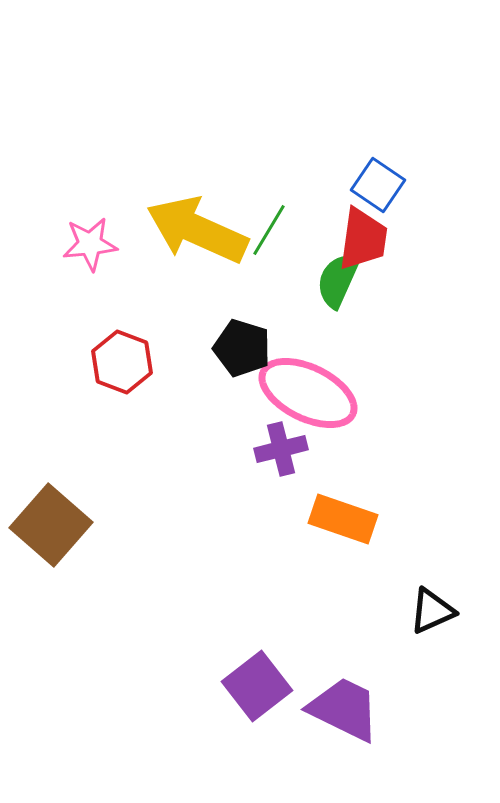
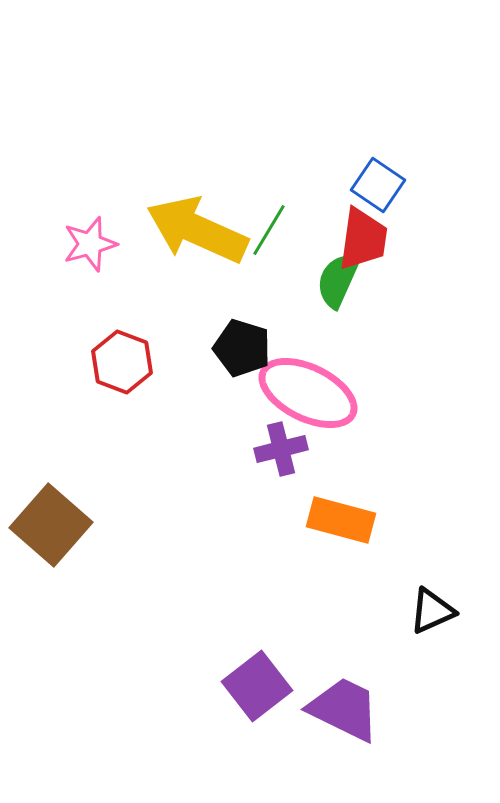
pink star: rotated 10 degrees counterclockwise
orange rectangle: moved 2 px left, 1 px down; rotated 4 degrees counterclockwise
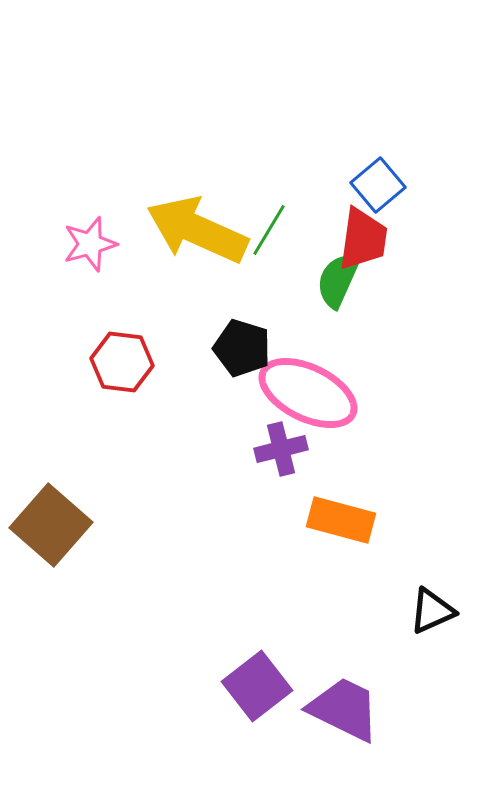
blue square: rotated 16 degrees clockwise
red hexagon: rotated 14 degrees counterclockwise
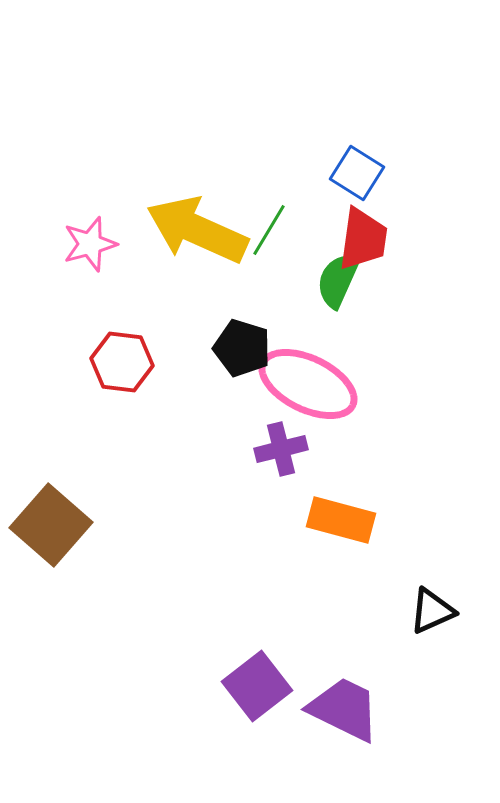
blue square: moved 21 px left, 12 px up; rotated 18 degrees counterclockwise
pink ellipse: moved 9 px up
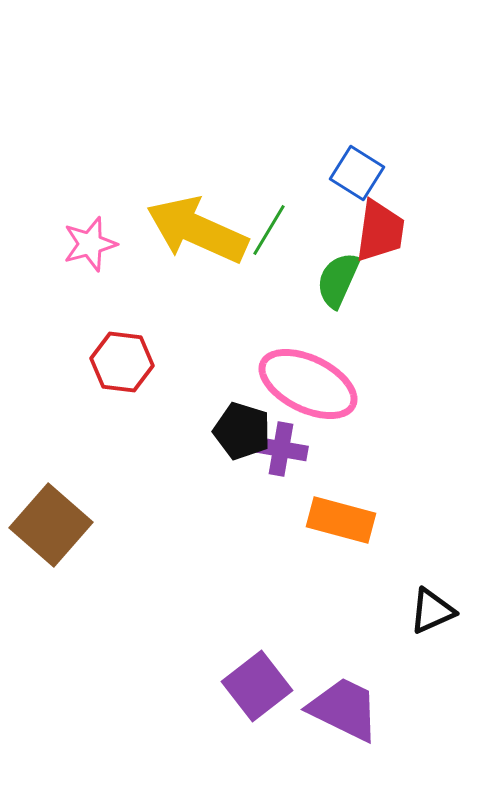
red trapezoid: moved 17 px right, 8 px up
black pentagon: moved 83 px down
purple cross: rotated 24 degrees clockwise
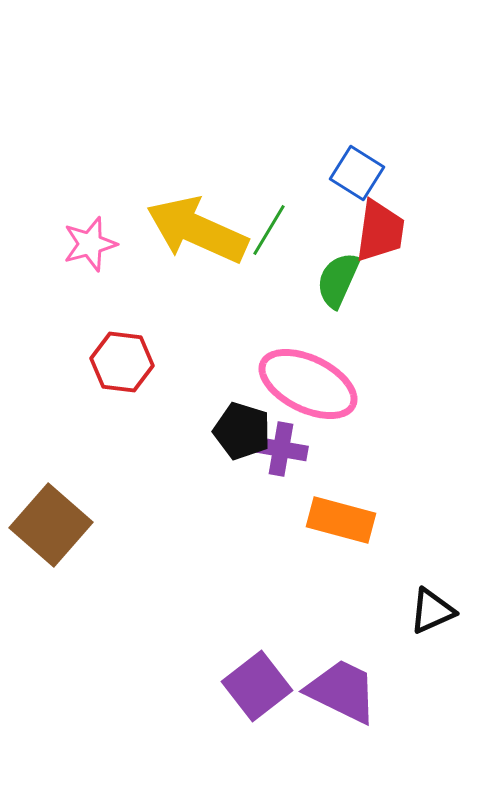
purple trapezoid: moved 2 px left, 18 px up
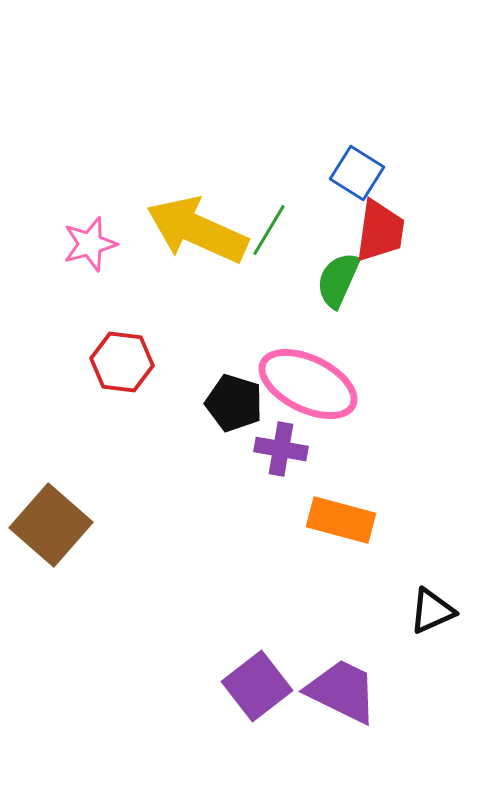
black pentagon: moved 8 px left, 28 px up
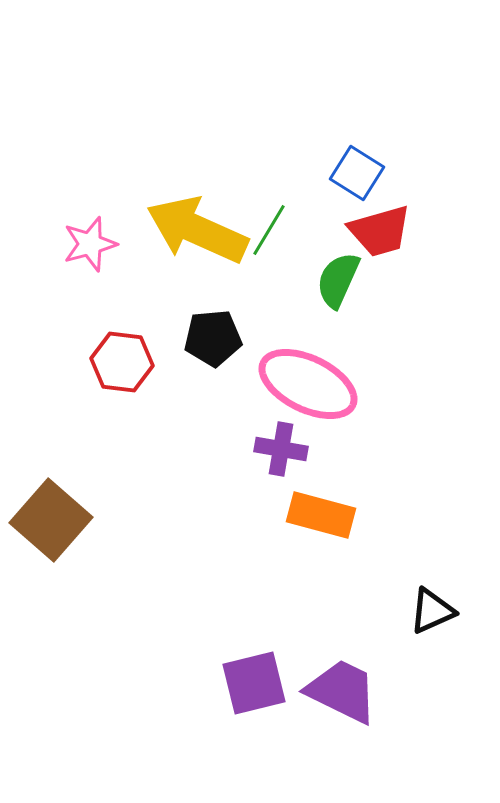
red trapezoid: rotated 66 degrees clockwise
black pentagon: moved 21 px left, 65 px up; rotated 22 degrees counterclockwise
orange rectangle: moved 20 px left, 5 px up
brown square: moved 5 px up
purple square: moved 3 px left, 3 px up; rotated 24 degrees clockwise
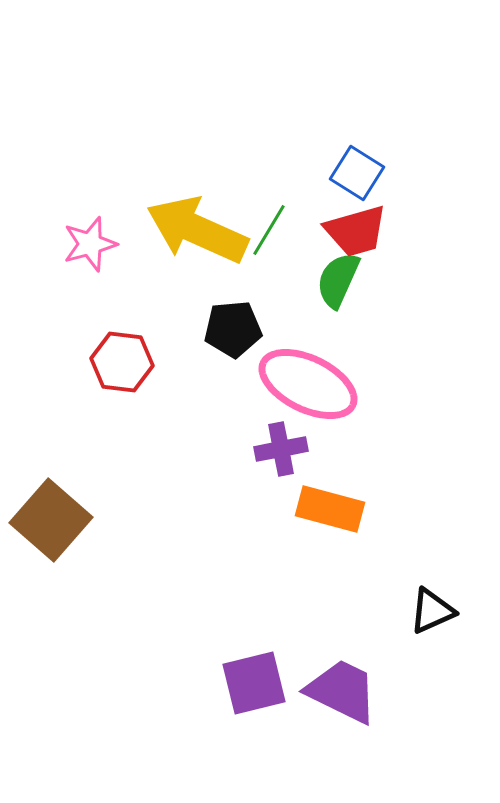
red trapezoid: moved 24 px left
black pentagon: moved 20 px right, 9 px up
purple cross: rotated 21 degrees counterclockwise
orange rectangle: moved 9 px right, 6 px up
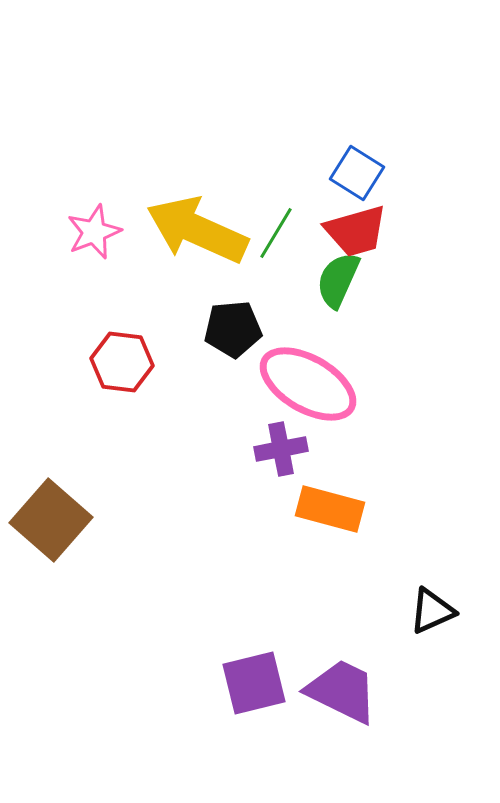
green line: moved 7 px right, 3 px down
pink star: moved 4 px right, 12 px up; rotated 6 degrees counterclockwise
pink ellipse: rotated 4 degrees clockwise
